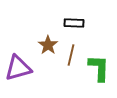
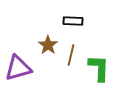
black rectangle: moved 1 px left, 2 px up
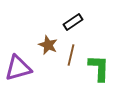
black rectangle: moved 1 px down; rotated 36 degrees counterclockwise
brown star: rotated 12 degrees counterclockwise
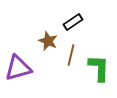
brown star: moved 4 px up
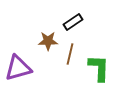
brown star: rotated 24 degrees counterclockwise
brown line: moved 1 px left, 1 px up
